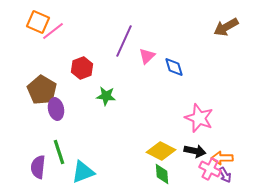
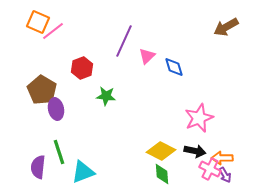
pink star: rotated 28 degrees clockwise
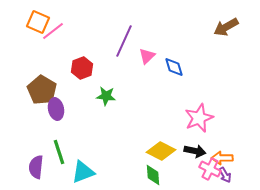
purple semicircle: moved 2 px left
green diamond: moved 9 px left, 1 px down
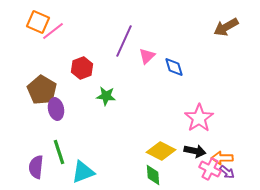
pink star: rotated 12 degrees counterclockwise
purple arrow: moved 2 px right, 3 px up; rotated 21 degrees counterclockwise
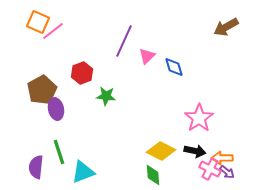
red hexagon: moved 5 px down
brown pentagon: rotated 12 degrees clockwise
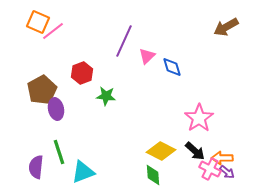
blue diamond: moved 2 px left
black arrow: rotated 30 degrees clockwise
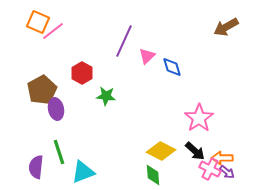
red hexagon: rotated 10 degrees counterclockwise
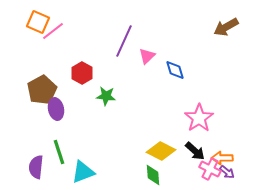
blue diamond: moved 3 px right, 3 px down
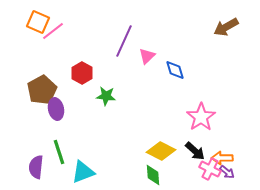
pink star: moved 2 px right, 1 px up
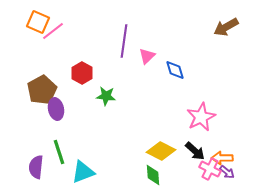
purple line: rotated 16 degrees counterclockwise
pink star: rotated 8 degrees clockwise
